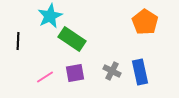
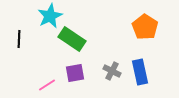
orange pentagon: moved 5 px down
black line: moved 1 px right, 2 px up
pink line: moved 2 px right, 8 px down
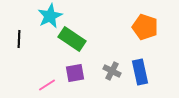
orange pentagon: rotated 15 degrees counterclockwise
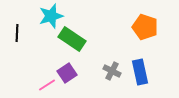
cyan star: moved 1 px right; rotated 10 degrees clockwise
black line: moved 2 px left, 6 px up
purple square: moved 8 px left; rotated 24 degrees counterclockwise
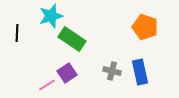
gray cross: rotated 12 degrees counterclockwise
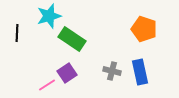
cyan star: moved 2 px left
orange pentagon: moved 1 px left, 2 px down
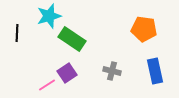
orange pentagon: rotated 10 degrees counterclockwise
blue rectangle: moved 15 px right, 1 px up
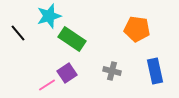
orange pentagon: moved 7 px left
black line: moved 1 px right; rotated 42 degrees counterclockwise
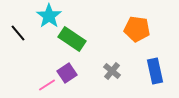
cyan star: rotated 20 degrees counterclockwise
gray cross: rotated 24 degrees clockwise
